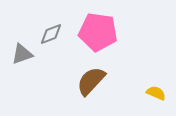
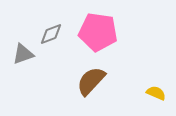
gray triangle: moved 1 px right
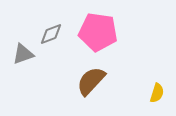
yellow semicircle: moved 1 px right; rotated 84 degrees clockwise
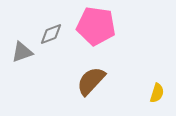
pink pentagon: moved 2 px left, 6 px up
gray triangle: moved 1 px left, 2 px up
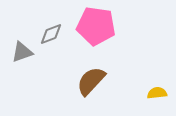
yellow semicircle: rotated 114 degrees counterclockwise
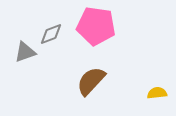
gray triangle: moved 3 px right
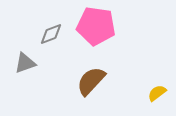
gray triangle: moved 11 px down
yellow semicircle: rotated 30 degrees counterclockwise
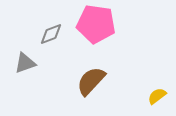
pink pentagon: moved 2 px up
yellow semicircle: moved 3 px down
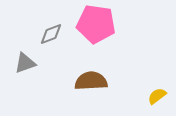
brown semicircle: rotated 44 degrees clockwise
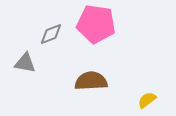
gray triangle: rotated 30 degrees clockwise
yellow semicircle: moved 10 px left, 4 px down
